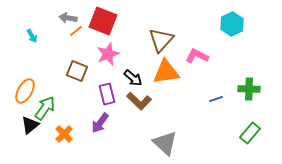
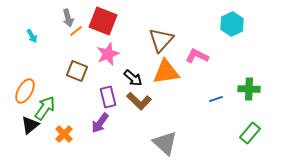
gray arrow: rotated 114 degrees counterclockwise
purple rectangle: moved 1 px right, 3 px down
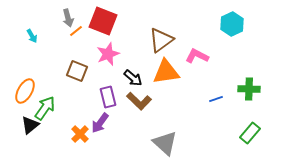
brown triangle: rotated 12 degrees clockwise
orange cross: moved 16 px right
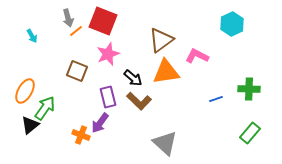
orange cross: moved 1 px right, 1 px down; rotated 24 degrees counterclockwise
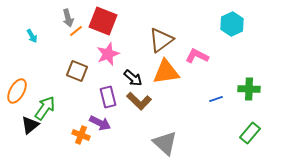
orange ellipse: moved 8 px left
purple arrow: rotated 100 degrees counterclockwise
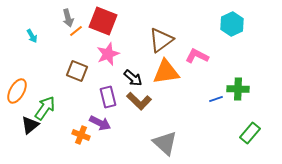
green cross: moved 11 px left
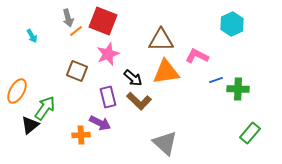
brown triangle: rotated 36 degrees clockwise
blue line: moved 19 px up
orange cross: rotated 24 degrees counterclockwise
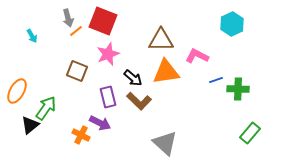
green arrow: moved 1 px right
orange cross: rotated 30 degrees clockwise
